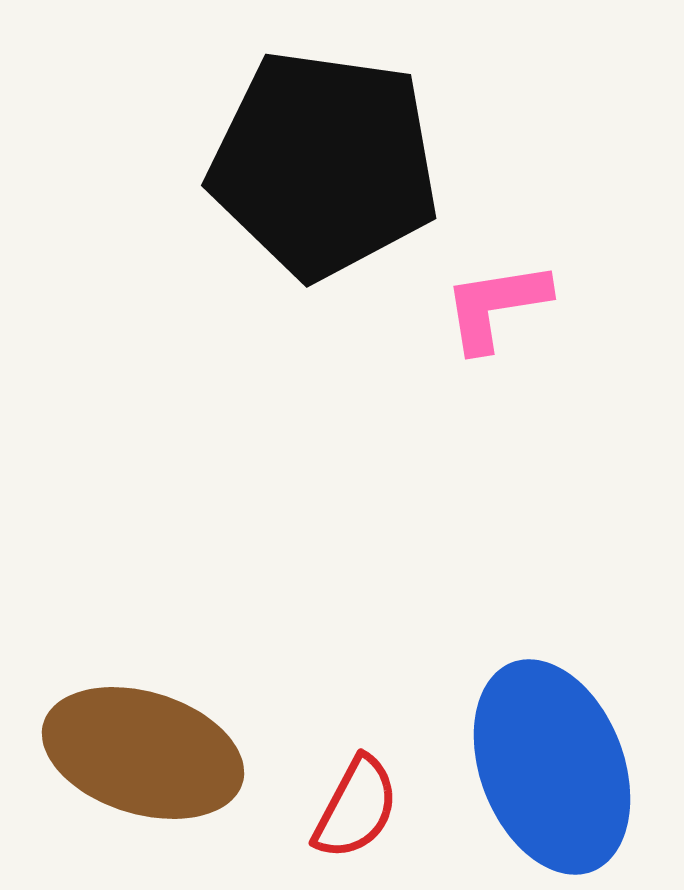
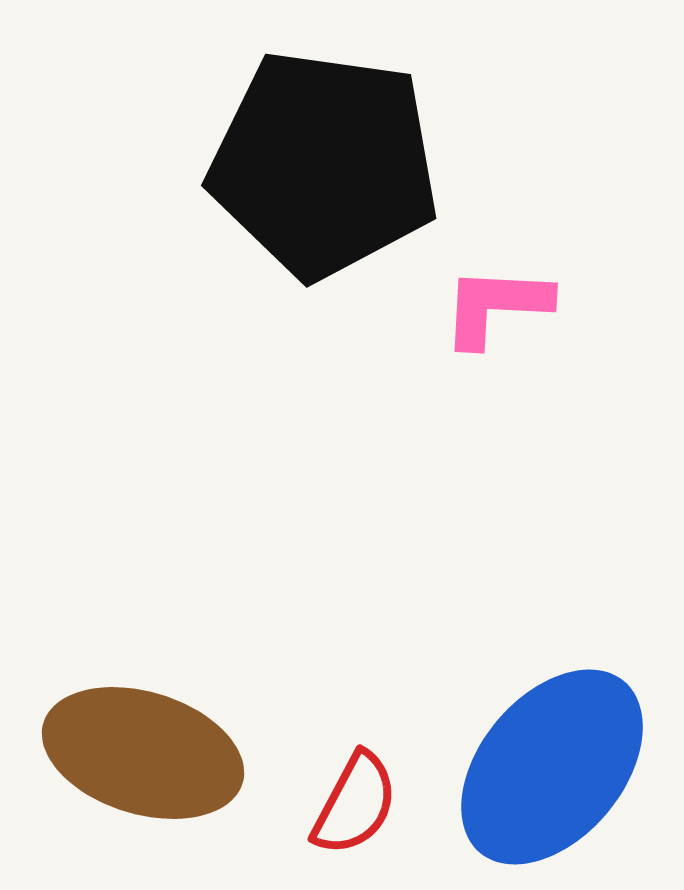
pink L-shape: rotated 12 degrees clockwise
blue ellipse: rotated 61 degrees clockwise
red semicircle: moved 1 px left, 4 px up
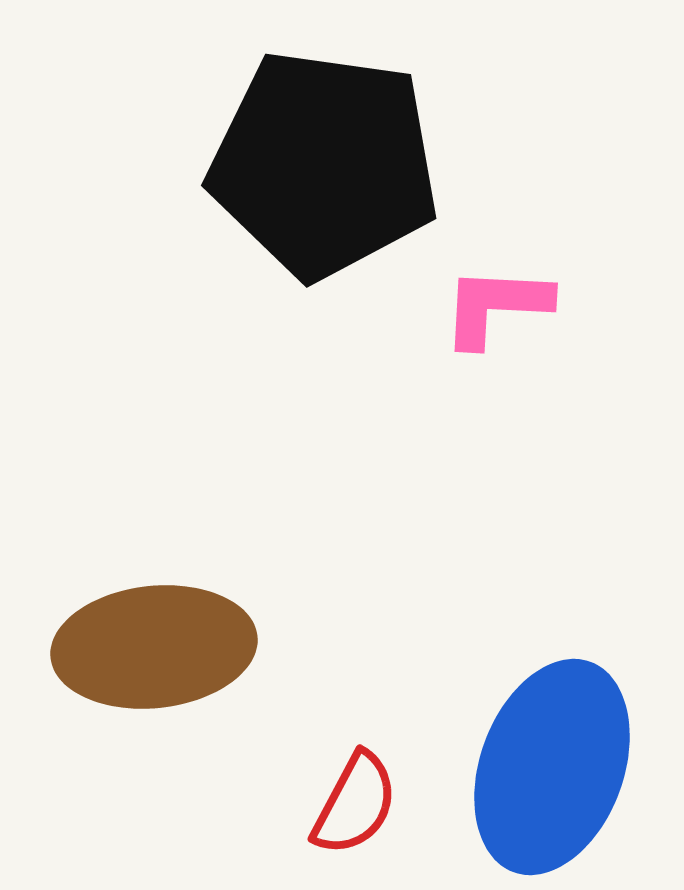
brown ellipse: moved 11 px right, 106 px up; rotated 23 degrees counterclockwise
blue ellipse: rotated 20 degrees counterclockwise
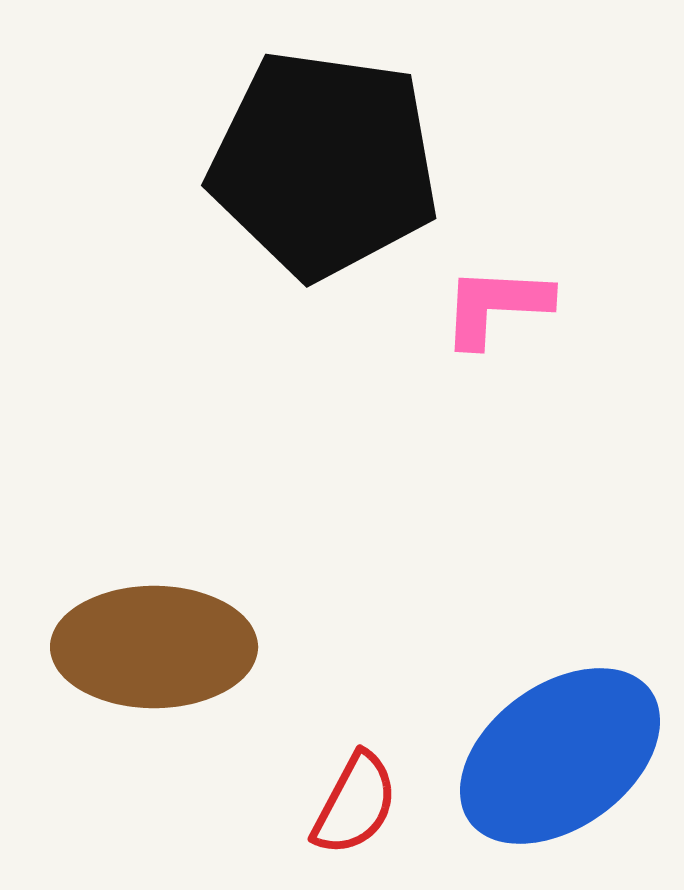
brown ellipse: rotated 6 degrees clockwise
blue ellipse: moved 8 px right, 11 px up; rotated 34 degrees clockwise
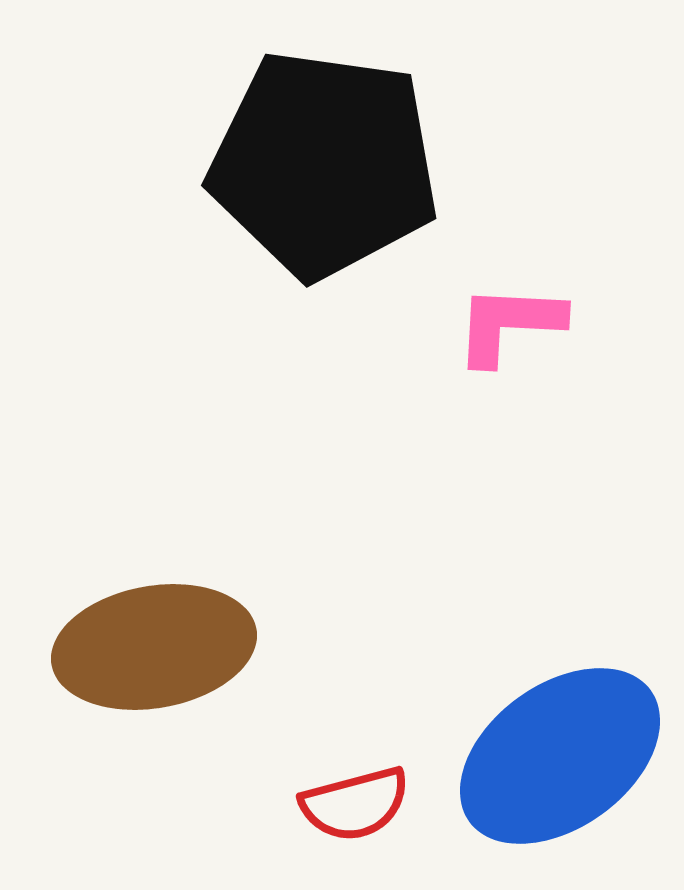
pink L-shape: moved 13 px right, 18 px down
brown ellipse: rotated 10 degrees counterclockwise
red semicircle: rotated 47 degrees clockwise
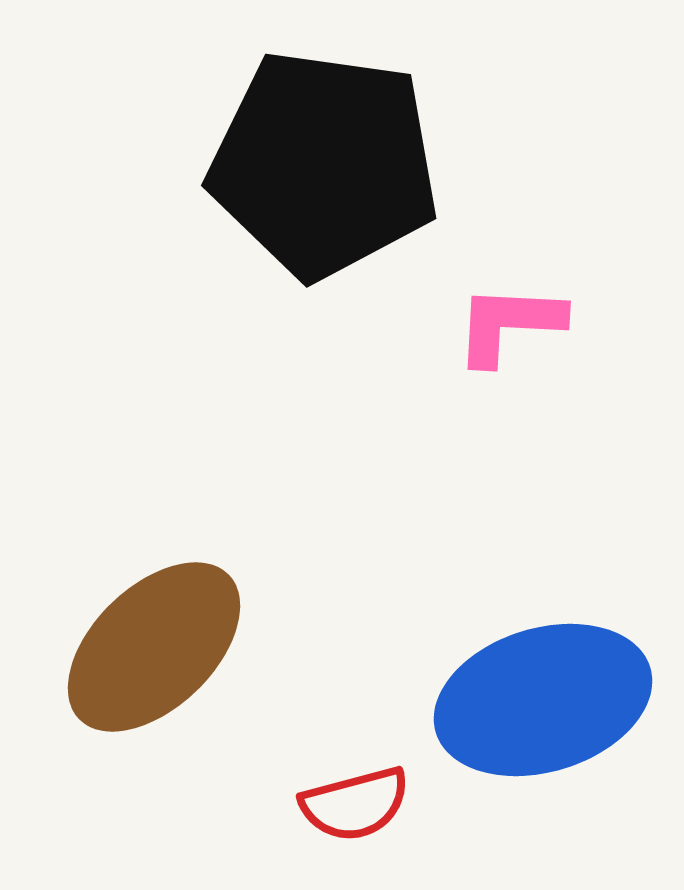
brown ellipse: rotated 34 degrees counterclockwise
blue ellipse: moved 17 px left, 56 px up; rotated 19 degrees clockwise
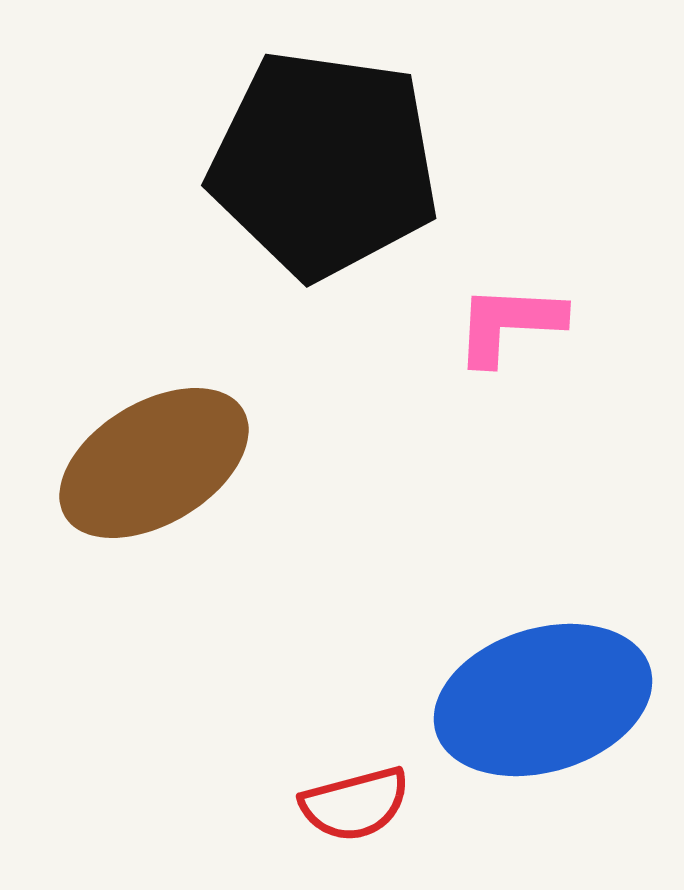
brown ellipse: moved 184 px up; rotated 13 degrees clockwise
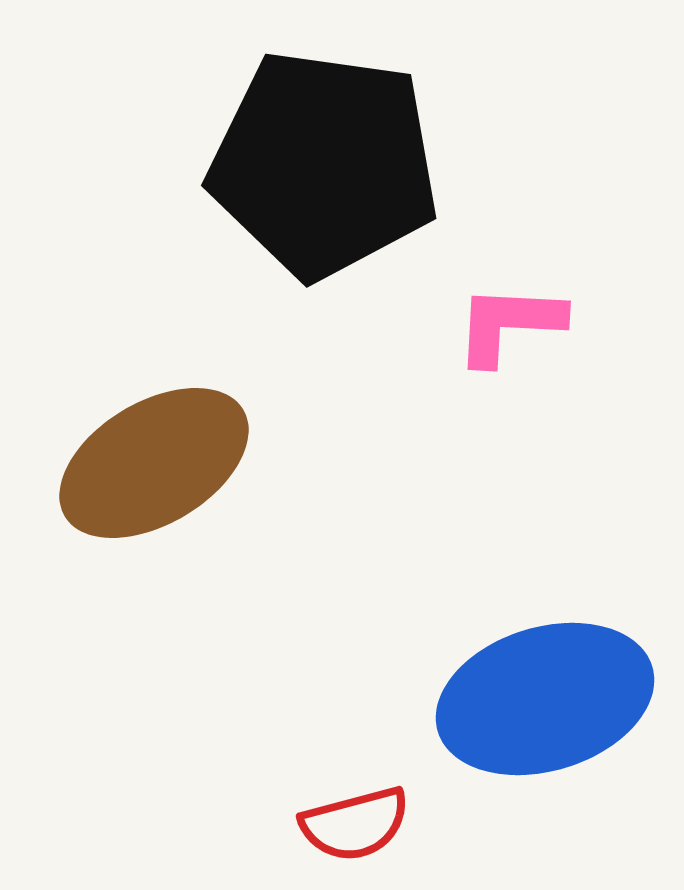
blue ellipse: moved 2 px right, 1 px up
red semicircle: moved 20 px down
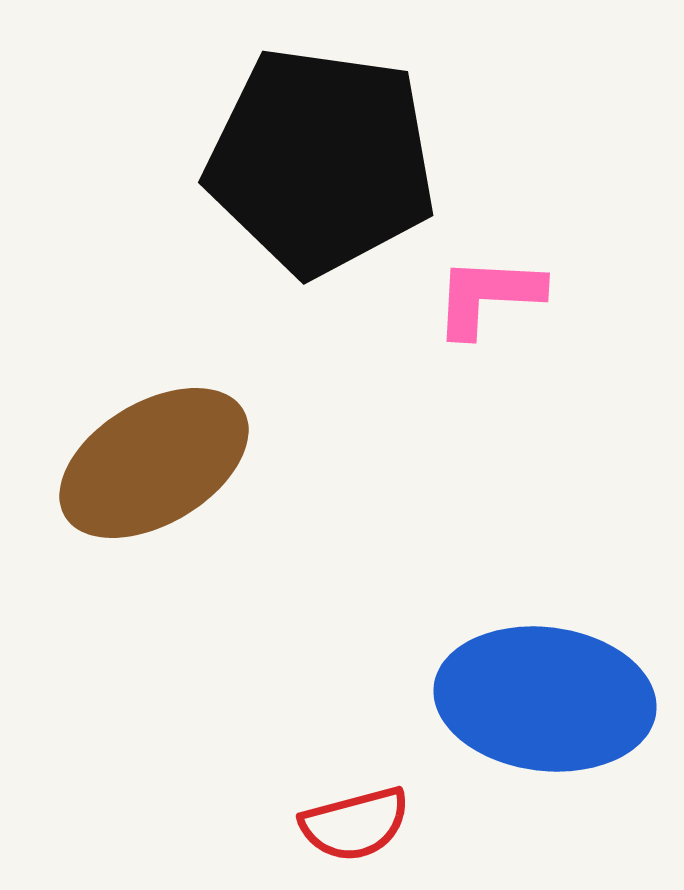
black pentagon: moved 3 px left, 3 px up
pink L-shape: moved 21 px left, 28 px up
blue ellipse: rotated 24 degrees clockwise
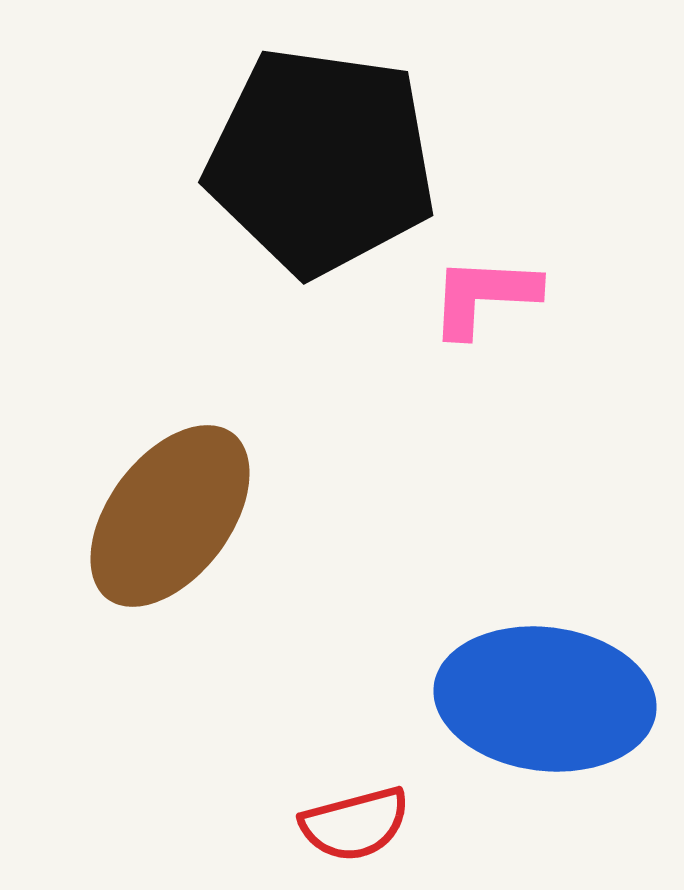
pink L-shape: moved 4 px left
brown ellipse: moved 16 px right, 53 px down; rotated 22 degrees counterclockwise
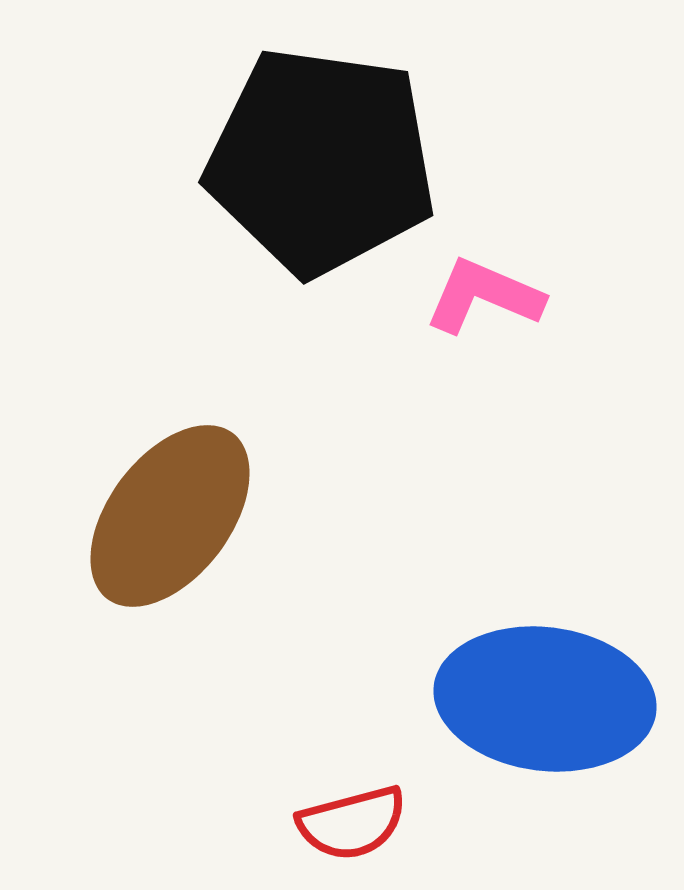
pink L-shape: rotated 20 degrees clockwise
red semicircle: moved 3 px left, 1 px up
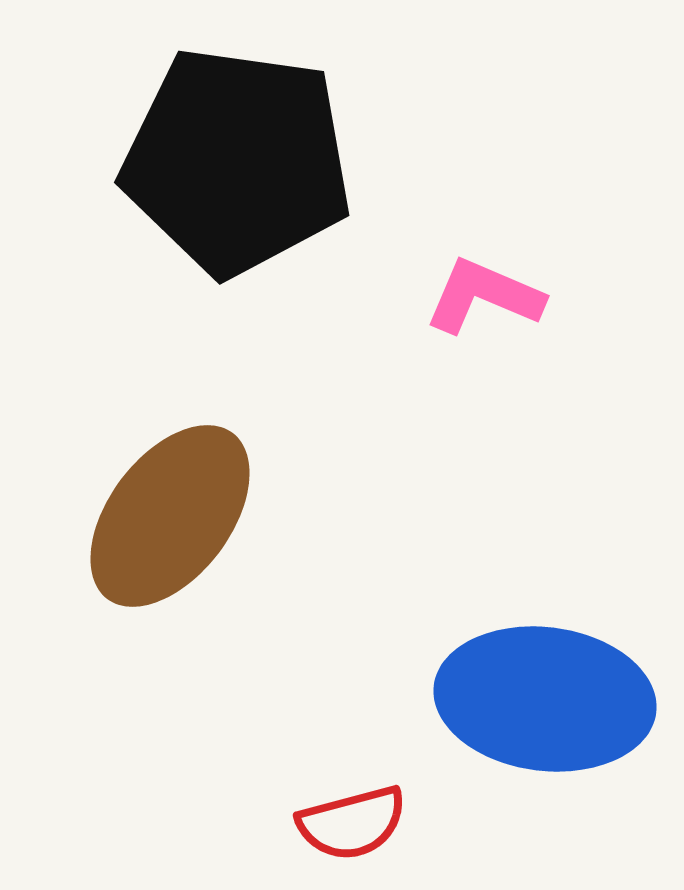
black pentagon: moved 84 px left
